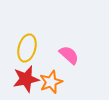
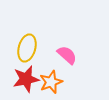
pink semicircle: moved 2 px left
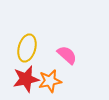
orange star: moved 1 px left, 1 px up; rotated 10 degrees clockwise
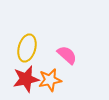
orange star: moved 1 px up
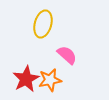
yellow ellipse: moved 16 px right, 24 px up
red star: rotated 16 degrees counterclockwise
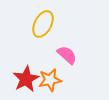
yellow ellipse: rotated 12 degrees clockwise
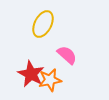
red star: moved 5 px right, 5 px up; rotated 16 degrees counterclockwise
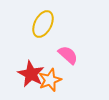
pink semicircle: moved 1 px right
orange star: rotated 10 degrees counterclockwise
